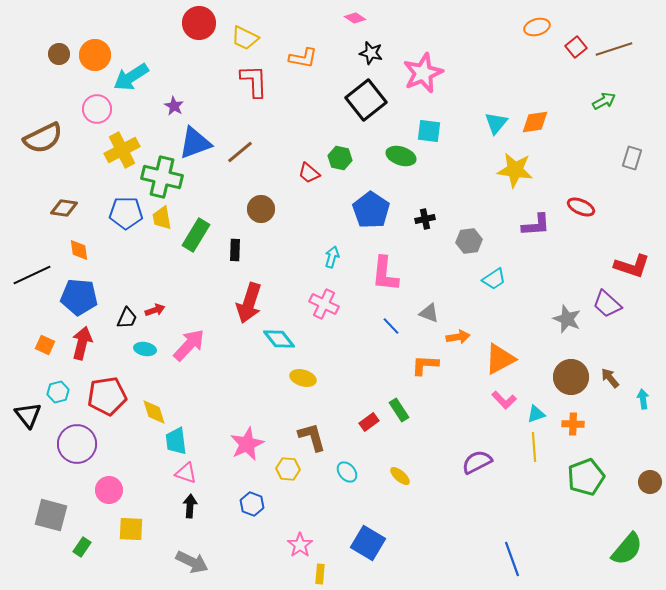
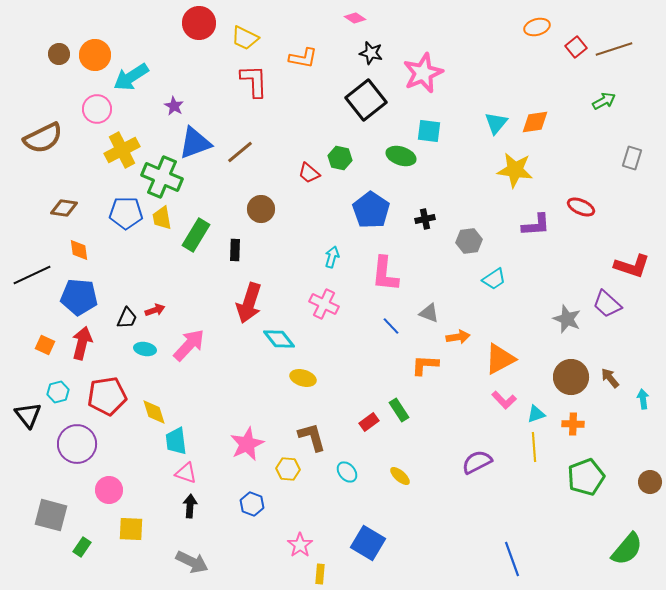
green cross at (162, 177): rotated 9 degrees clockwise
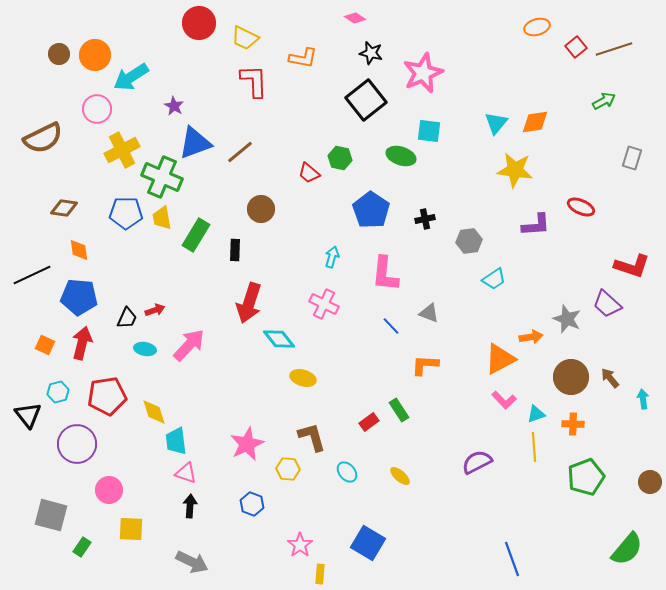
orange arrow at (458, 337): moved 73 px right
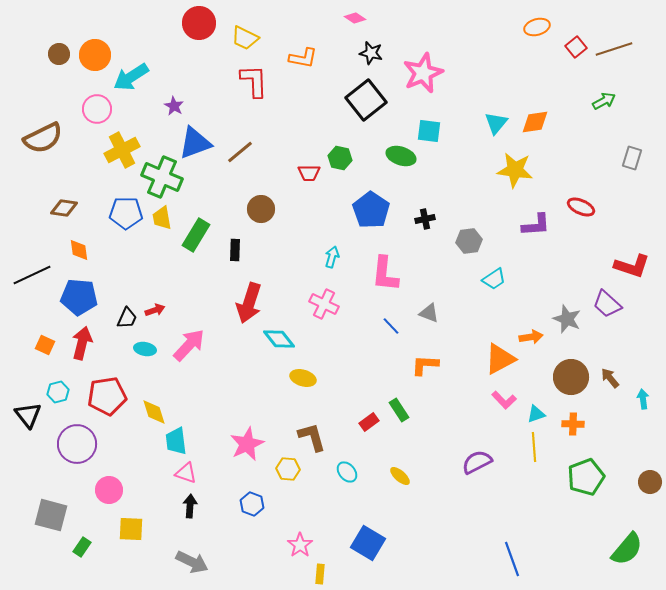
red trapezoid at (309, 173): rotated 40 degrees counterclockwise
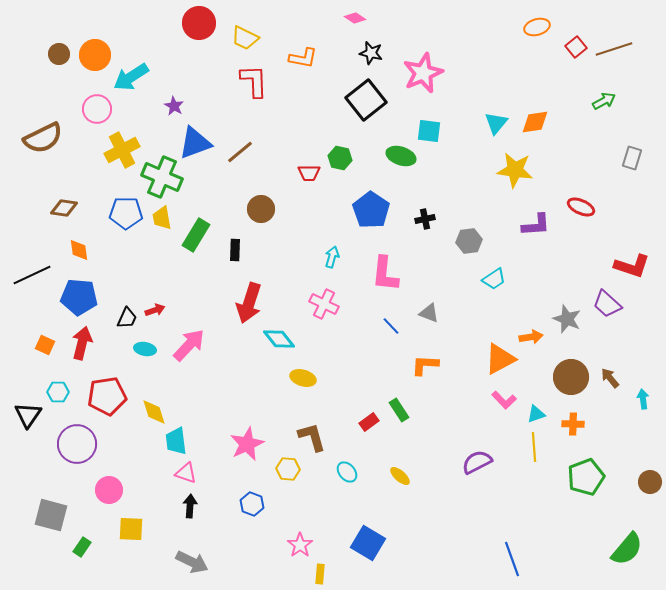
cyan hexagon at (58, 392): rotated 15 degrees clockwise
black triangle at (28, 415): rotated 12 degrees clockwise
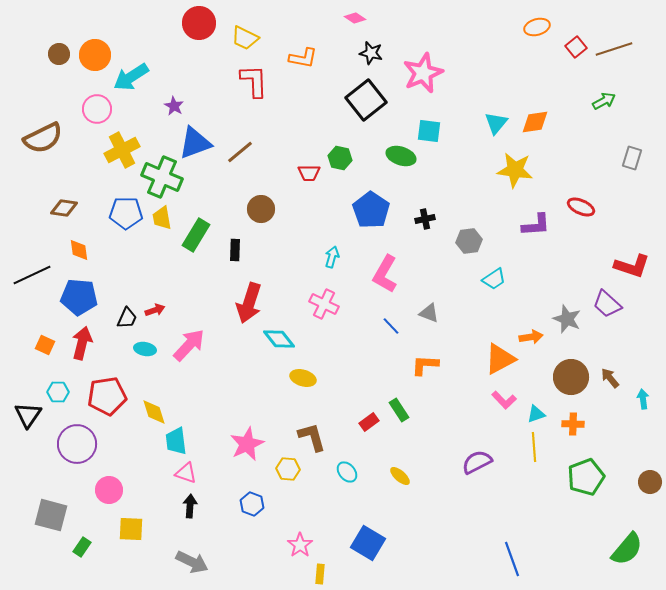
pink L-shape at (385, 274): rotated 24 degrees clockwise
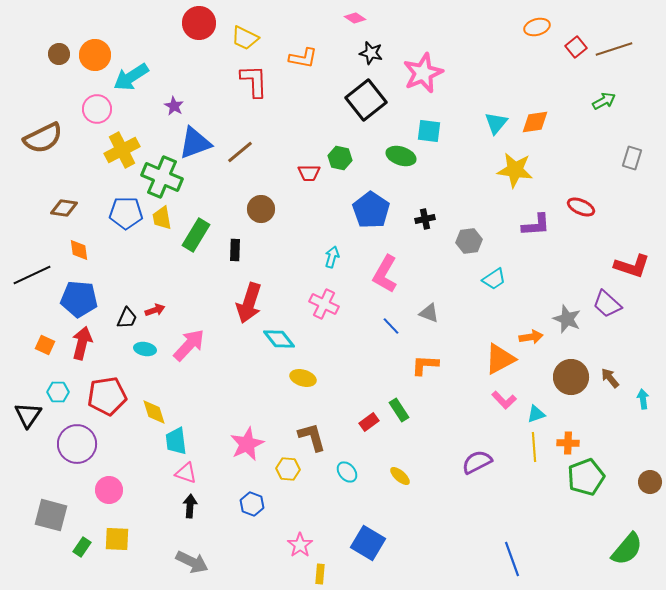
blue pentagon at (79, 297): moved 2 px down
orange cross at (573, 424): moved 5 px left, 19 px down
yellow square at (131, 529): moved 14 px left, 10 px down
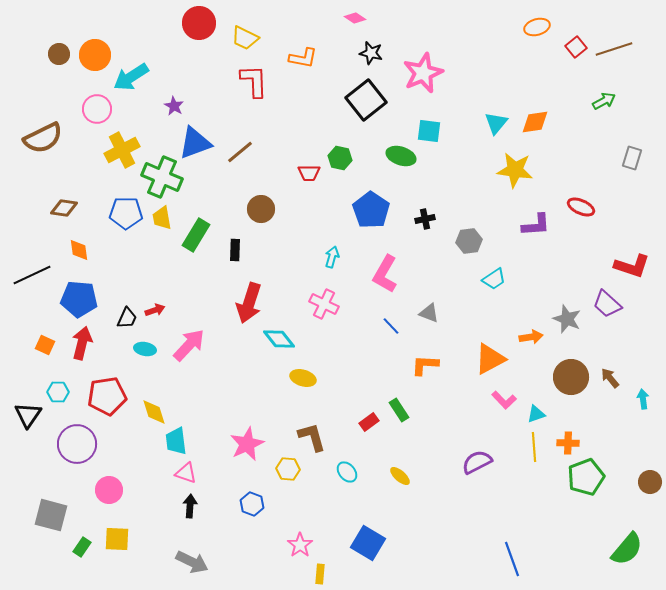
orange triangle at (500, 359): moved 10 px left
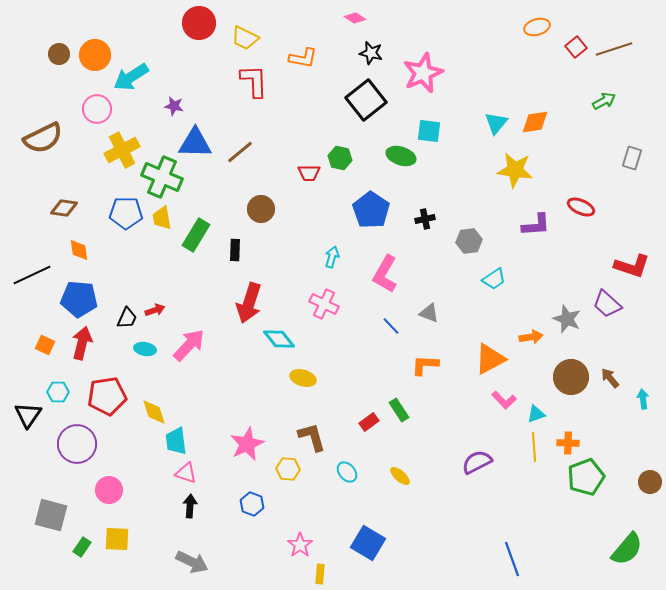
purple star at (174, 106): rotated 18 degrees counterclockwise
blue triangle at (195, 143): rotated 21 degrees clockwise
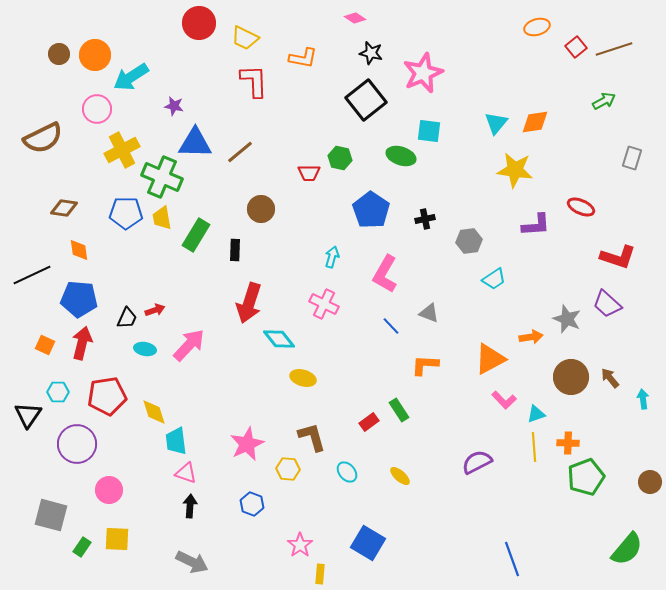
red L-shape at (632, 266): moved 14 px left, 9 px up
